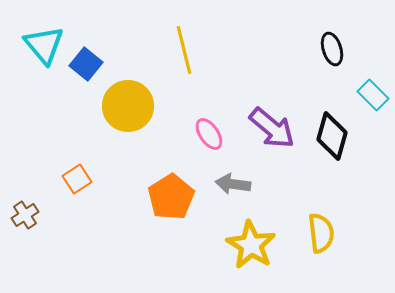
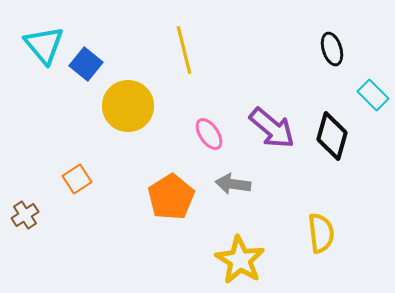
yellow star: moved 11 px left, 15 px down
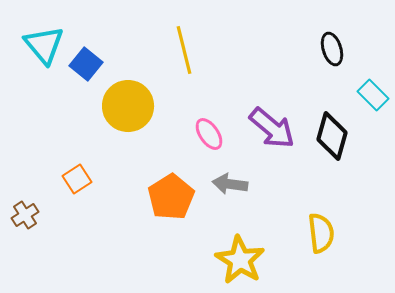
gray arrow: moved 3 px left
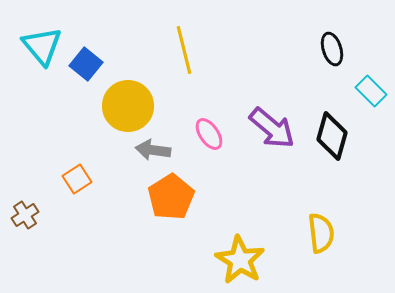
cyan triangle: moved 2 px left, 1 px down
cyan rectangle: moved 2 px left, 4 px up
gray arrow: moved 77 px left, 34 px up
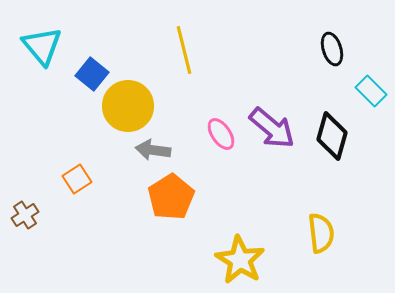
blue square: moved 6 px right, 10 px down
pink ellipse: moved 12 px right
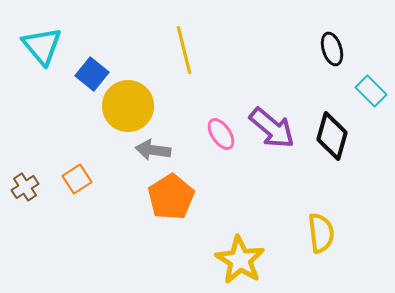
brown cross: moved 28 px up
